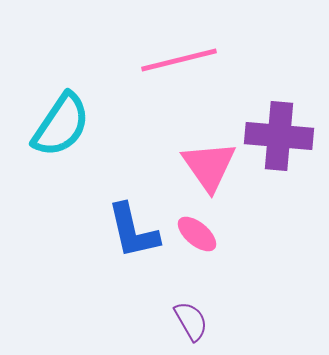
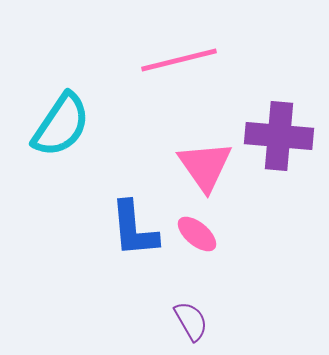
pink triangle: moved 4 px left
blue L-shape: moved 1 px right, 2 px up; rotated 8 degrees clockwise
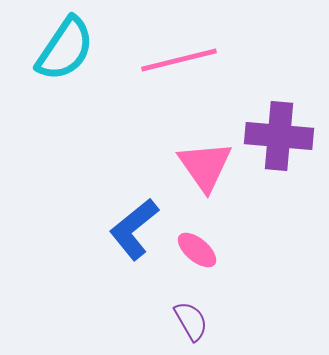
cyan semicircle: moved 4 px right, 76 px up
blue L-shape: rotated 56 degrees clockwise
pink ellipse: moved 16 px down
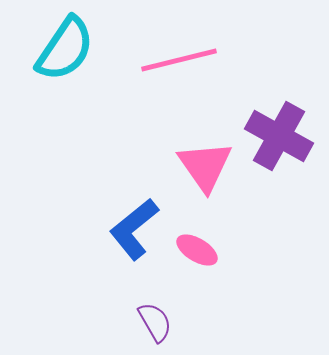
purple cross: rotated 24 degrees clockwise
pink ellipse: rotated 9 degrees counterclockwise
purple semicircle: moved 36 px left, 1 px down
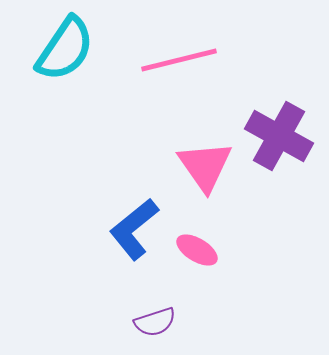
purple semicircle: rotated 102 degrees clockwise
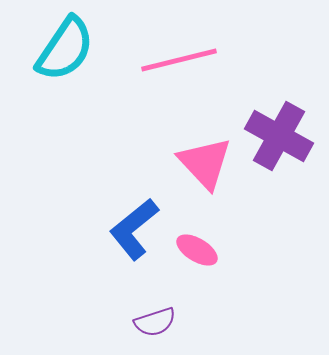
pink triangle: moved 3 px up; rotated 8 degrees counterclockwise
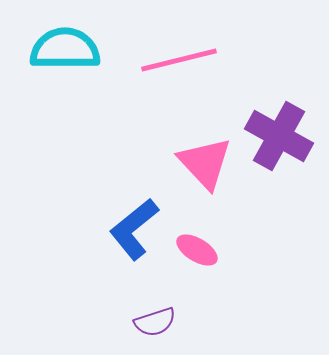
cyan semicircle: rotated 124 degrees counterclockwise
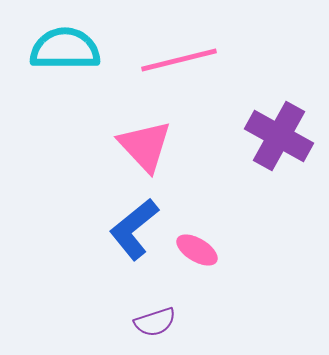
pink triangle: moved 60 px left, 17 px up
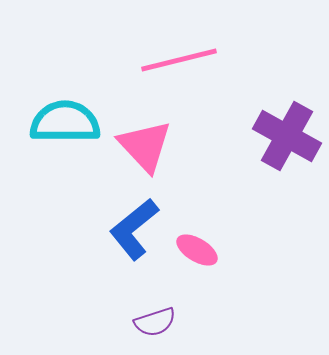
cyan semicircle: moved 73 px down
purple cross: moved 8 px right
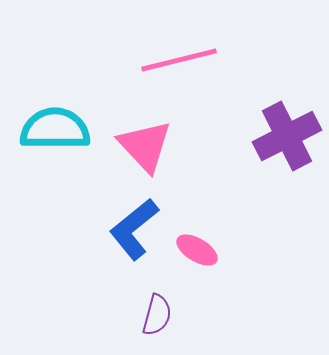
cyan semicircle: moved 10 px left, 7 px down
purple cross: rotated 34 degrees clockwise
purple semicircle: moved 2 px right, 7 px up; rotated 57 degrees counterclockwise
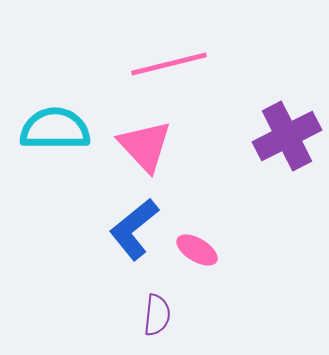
pink line: moved 10 px left, 4 px down
purple semicircle: rotated 9 degrees counterclockwise
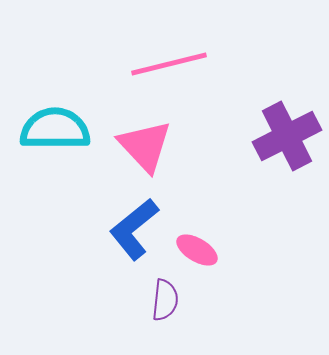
purple semicircle: moved 8 px right, 15 px up
